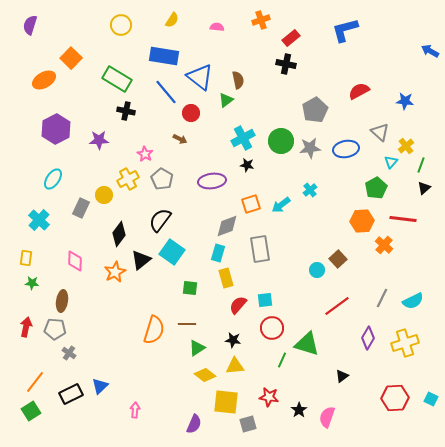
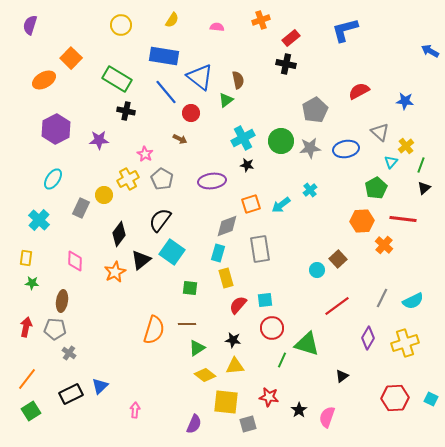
orange line at (35, 382): moved 8 px left, 3 px up
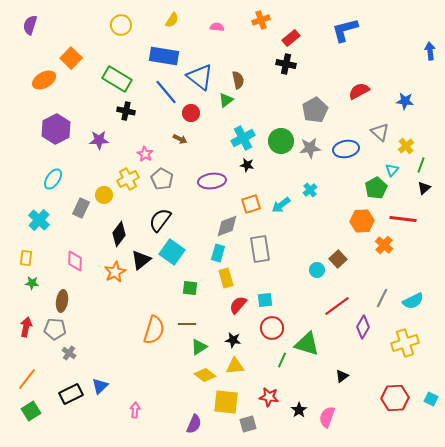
blue arrow at (430, 51): rotated 54 degrees clockwise
cyan triangle at (391, 162): moved 1 px right, 8 px down
purple diamond at (368, 338): moved 5 px left, 11 px up
green triangle at (197, 348): moved 2 px right, 1 px up
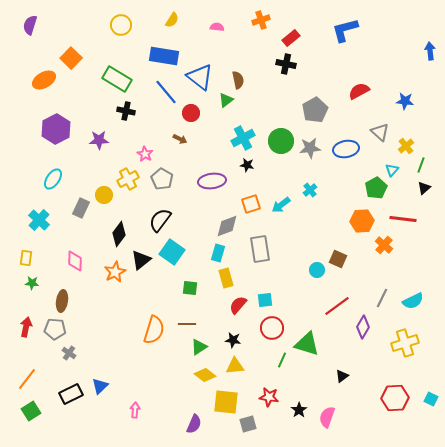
brown square at (338, 259): rotated 24 degrees counterclockwise
